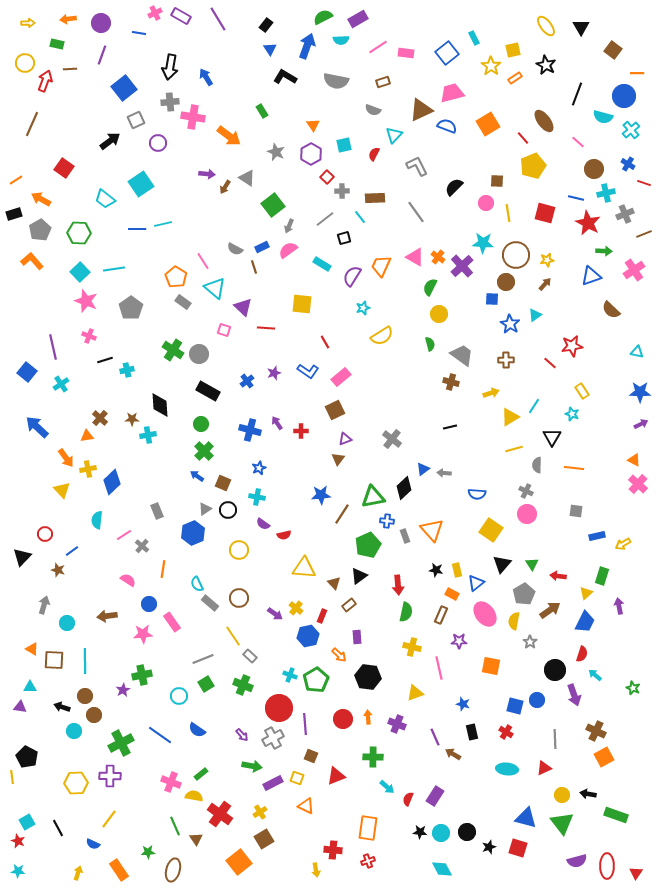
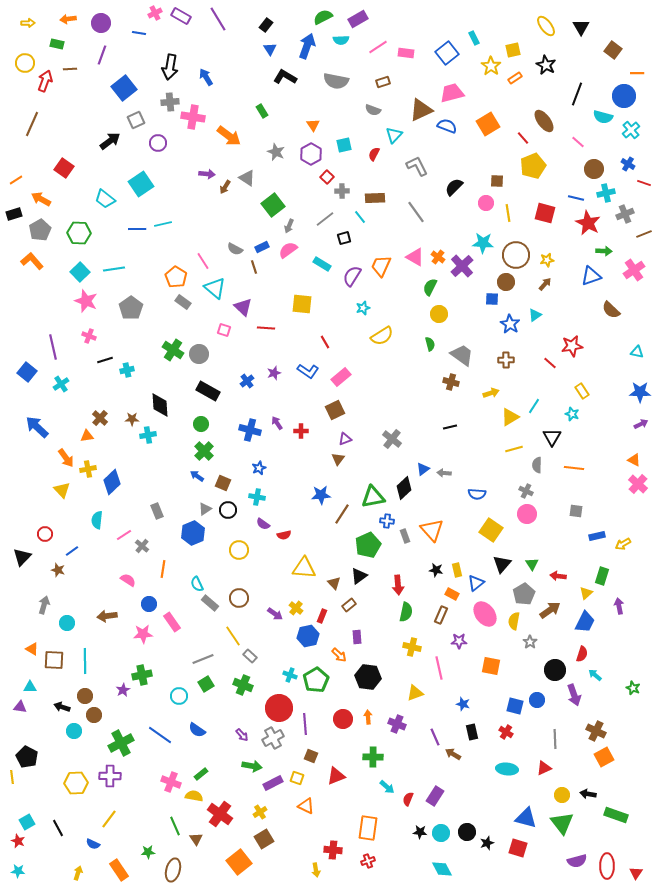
black star at (489, 847): moved 2 px left, 4 px up
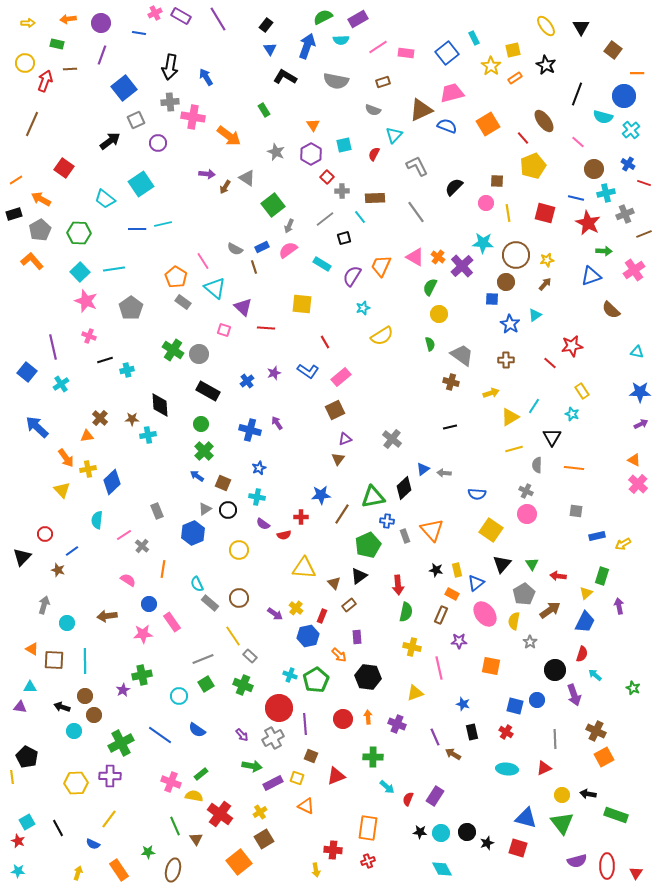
green rectangle at (262, 111): moved 2 px right, 1 px up
red cross at (301, 431): moved 86 px down
